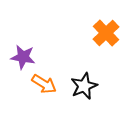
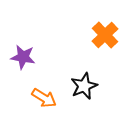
orange cross: moved 1 px left, 2 px down
orange arrow: moved 14 px down
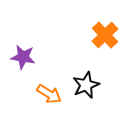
black star: moved 2 px right, 1 px up
orange arrow: moved 5 px right, 4 px up
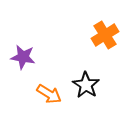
orange cross: rotated 12 degrees clockwise
black star: rotated 16 degrees counterclockwise
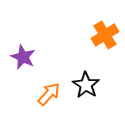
purple star: rotated 15 degrees clockwise
orange arrow: rotated 80 degrees counterclockwise
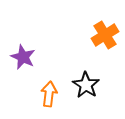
orange arrow: rotated 35 degrees counterclockwise
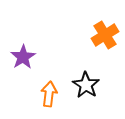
purple star: rotated 15 degrees clockwise
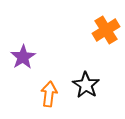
orange cross: moved 1 px right, 5 px up
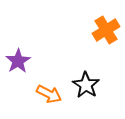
purple star: moved 5 px left, 4 px down
orange arrow: rotated 110 degrees clockwise
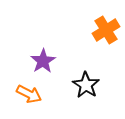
purple star: moved 25 px right
orange arrow: moved 20 px left
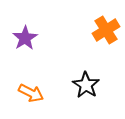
purple star: moved 18 px left, 23 px up
orange arrow: moved 2 px right, 1 px up
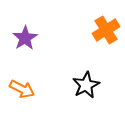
black star: rotated 12 degrees clockwise
orange arrow: moved 9 px left, 4 px up
